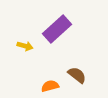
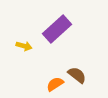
yellow arrow: moved 1 px left
orange semicircle: moved 5 px right, 2 px up; rotated 18 degrees counterclockwise
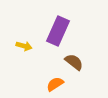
purple rectangle: moved 1 px right, 2 px down; rotated 24 degrees counterclockwise
brown semicircle: moved 3 px left, 13 px up
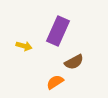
brown semicircle: rotated 114 degrees clockwise
orange semicircle: moved 2 px up
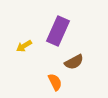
yellow arrow: rotated 133 degrees clockwise
orange semicircle: rotated 96 degrees clockwise
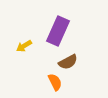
brown semicircle: moved 6 px left
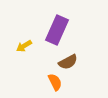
purple rectangle: moved 1 px left, 1 px up
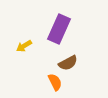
purple rectangle: moved 2 px right, 1 px up
brown semicircle: moved 1 px down
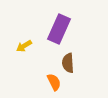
brown semicircle: rotated 114 degrees clockwise
orange semicircle: moved 1 px left
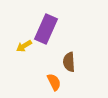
purple rectangle: moved 13 px left
brown semicircle: moved 1 px right, 1 px up
